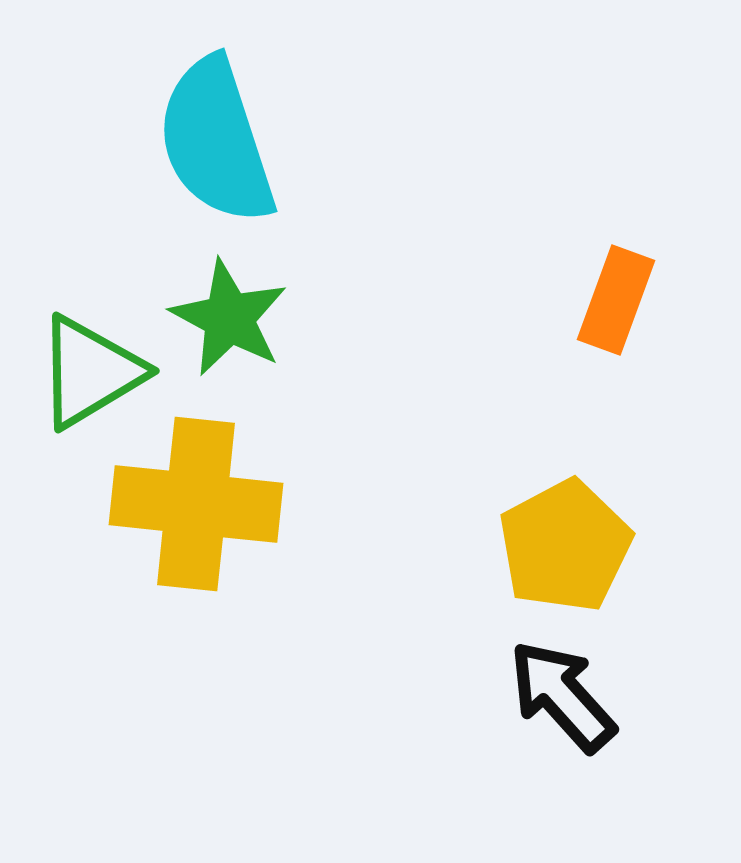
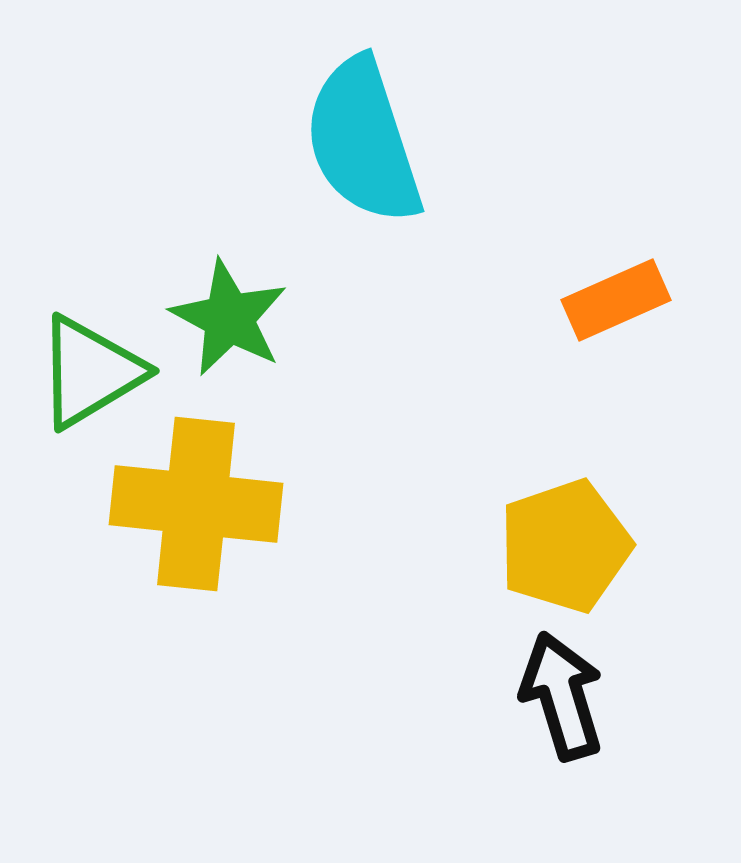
cyan semicircle: moved 147 px right
orange rectangle: rotated 46 degrees clockwise
yellow pentagon: rotated 9 degrees clockwise
black arrow: rotated 25 degrees clockwise
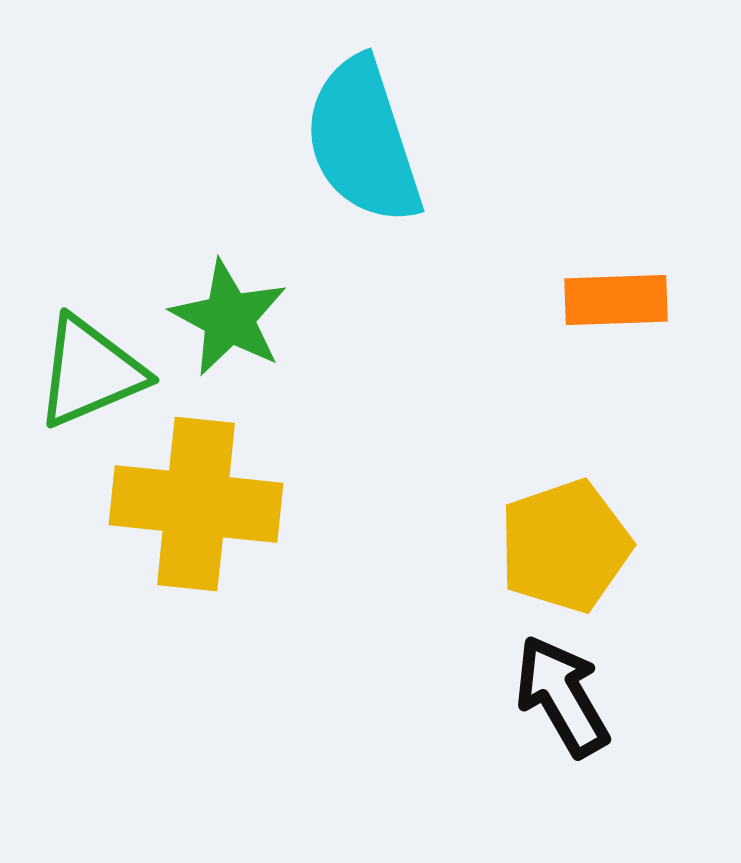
orange rectangle: rotated 22 degrees clockwise
green triangle: rotated 8 degrees clockwise
black arrow: rotated 13 degrees counterclockwise
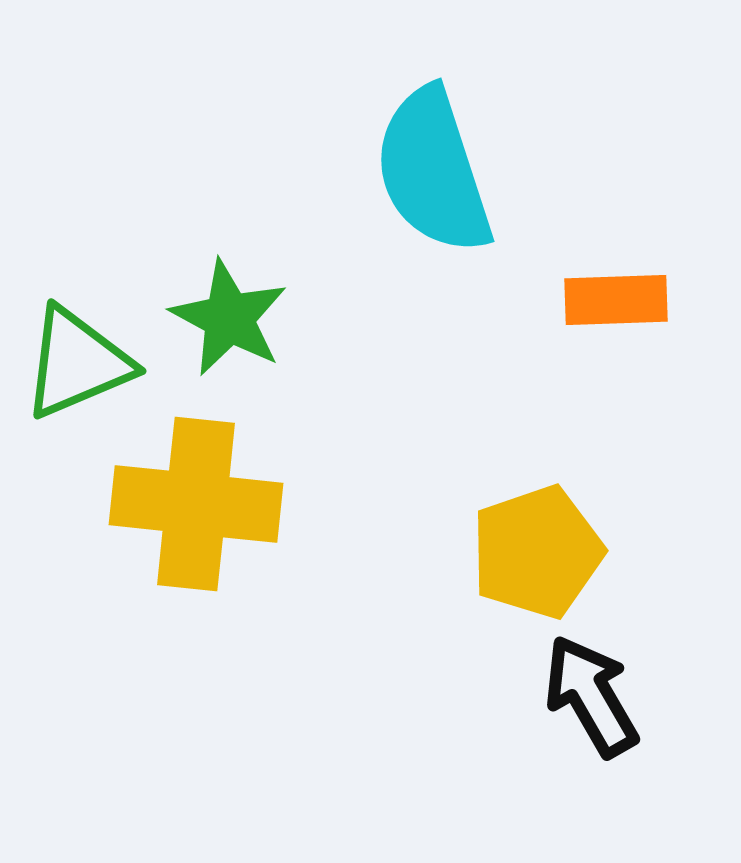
cyan semicircle: moved 70 px right, 30 px down
green triangle: moved 13 px left, 9 px up
yellow pentagon: moved 28 px left, 6 px down
black arrow: moved 29 px right
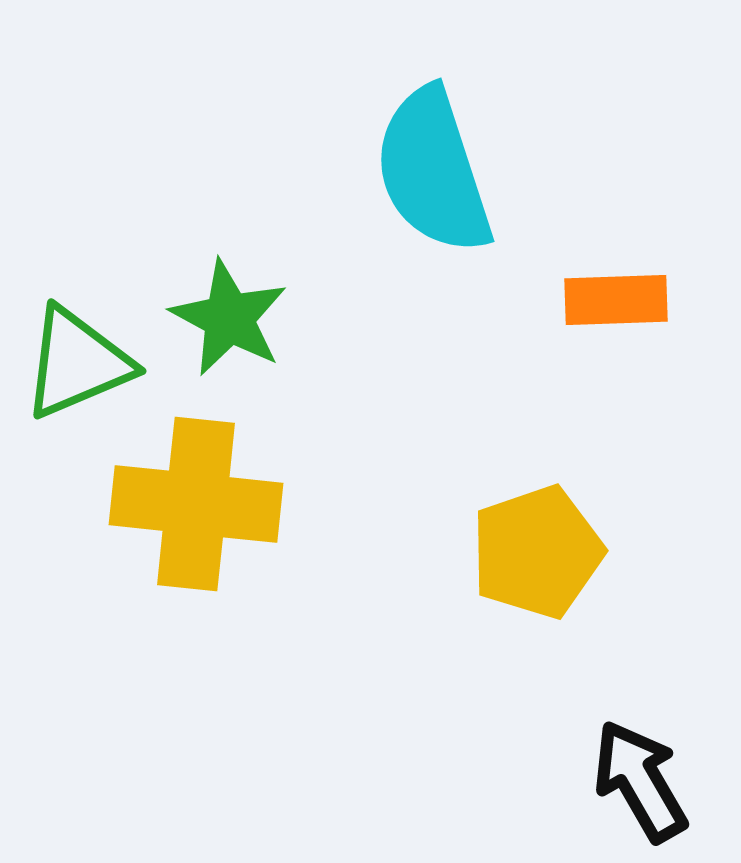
black arrow: moved 49 px right, 85 px down
